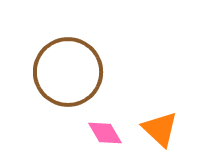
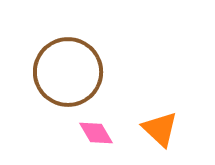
pink diamond: moved 9 px left
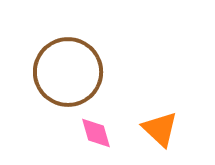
pink diamond: rotated 15 degrees clockwise
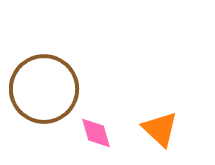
brown circle: moved 24 px left, 17 px down
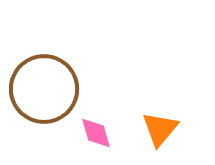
orange triangle: rotated 27 degrees clockwise
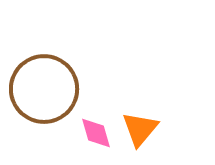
orange triangle: moved 20 px left
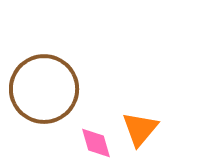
pink diamond: moved 10 px down
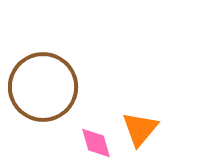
brown circle: moved 1 px left, 2 px up
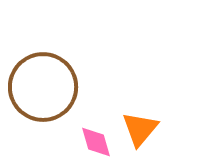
pink diamond: moved 1 px up
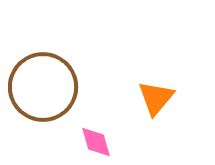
orange triangle: moved 16 px right, 31 px up
